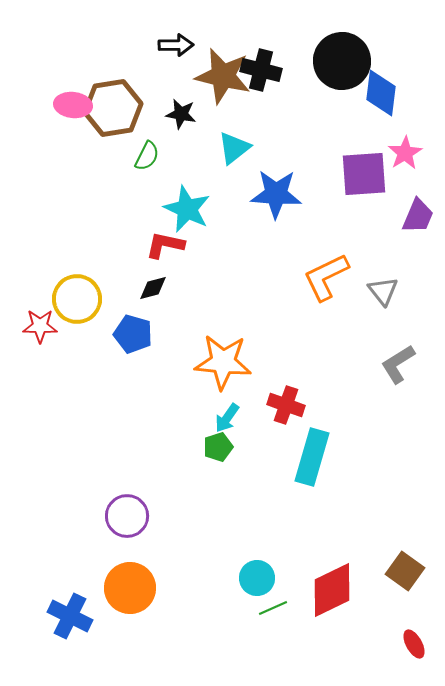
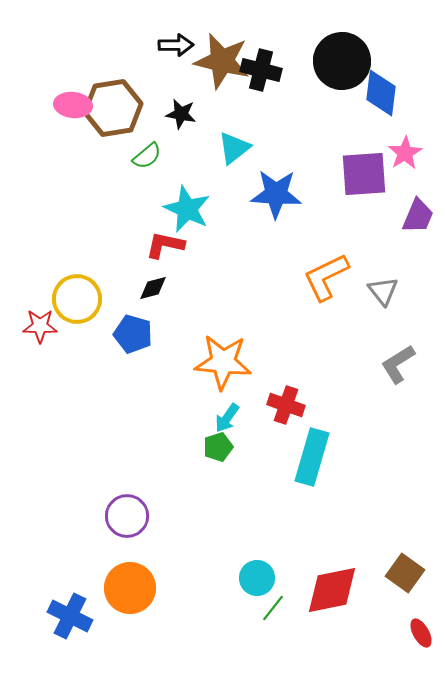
brown star: moved 1 px left, 15 px up
green semicircle: rotated 24 degrees clockwise
brown square: moved 2 px down
red diamond: rotated 14 degrees clockwise
green line: rotated 28 degrees counterclockwise
red ellipse: moved 7 px right, 11 px up
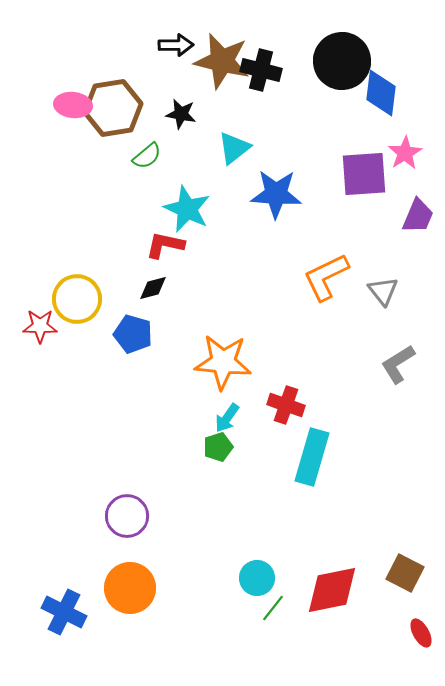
brown square: rotated 9 degrees counterclockwise
blue cross: moved 6 px left, 4 px up
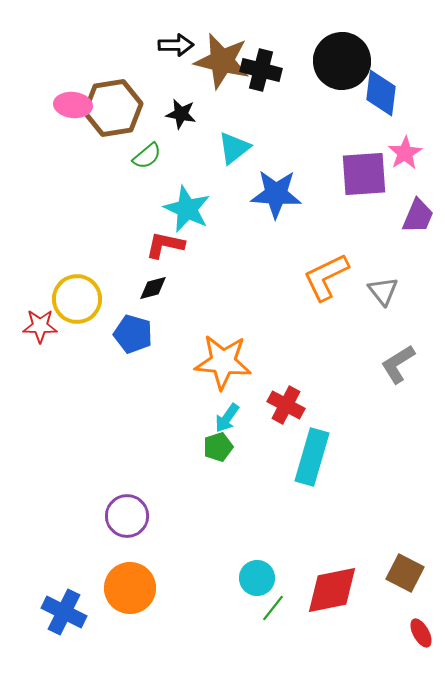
red cross: rotated 9 degrees clockwise
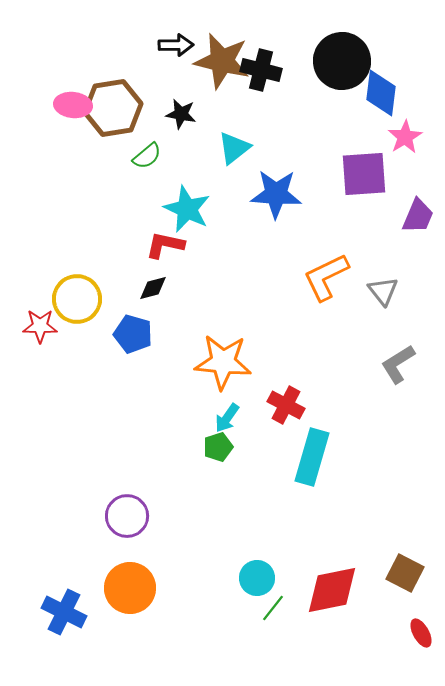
pink star: moved 16 px up
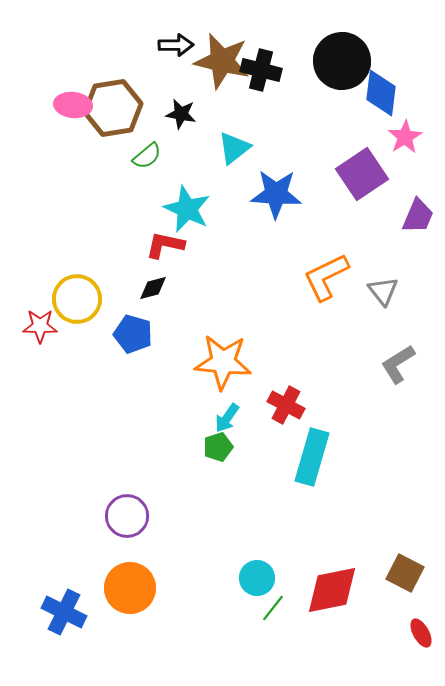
purple square: moved 2 px left; rotated 30 degrees counterclockwise
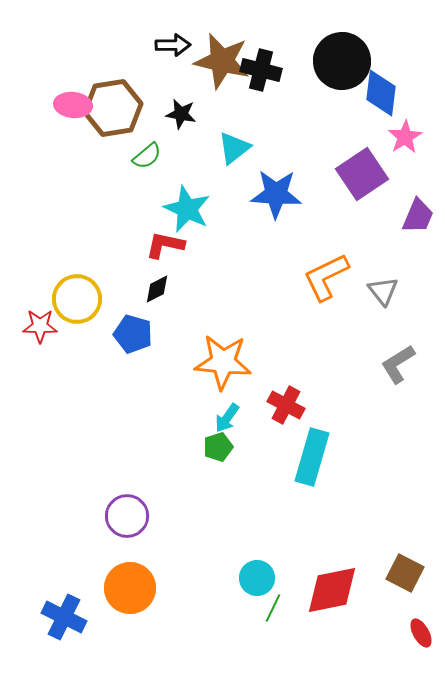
black arrow: moved 3 px left
black diamond: moved 4 px right, 1 px down; rotated 12 degrees counterclockwise
green line: rotated 12 degrees counterclockwise
blue cross: moved 5 px down
